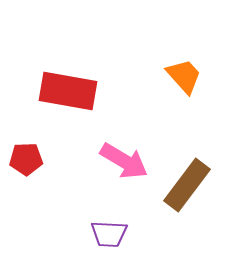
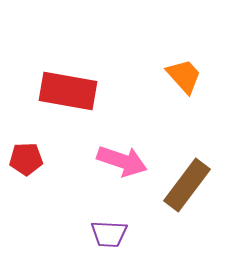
pink arrow: moved 2 px left; rotated 12 degrees counterclockwise
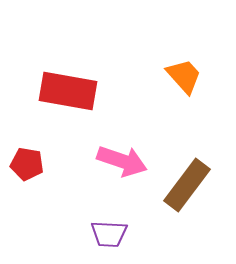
red pentagon: moved 1 px right, 5 px down; rotated 12 degrees clockwise
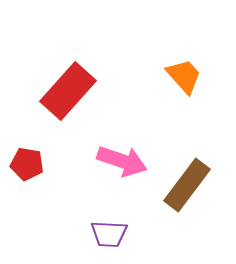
red rectangle: rotated 58 degrees counterclockwise
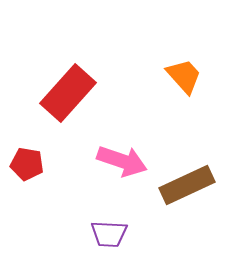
red rectangle: moved 2 px down
brown rectangle: rotated 28 degrees clockwise
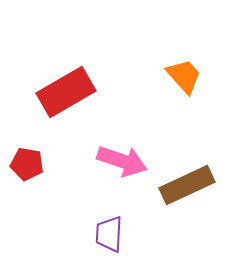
red rectangle: moved 2 px left, 1 px up; rotated 18 degrees clockwise
purple trapezoid: rotated 90 degrees clockwise
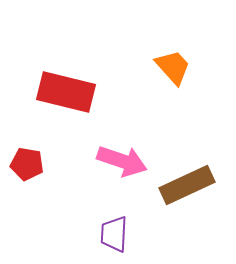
orange trapezoid: moved 11 px left, 9 px up
red rectangle: rotated 44 degrees clockwise
purple trapezoid: moved 5 px right
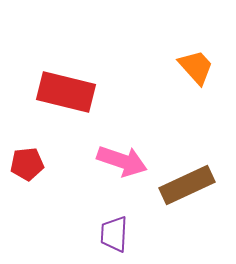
orange trapezoid: moved 23 px right
red pentagon: rotated 16 degrees counterclockwise
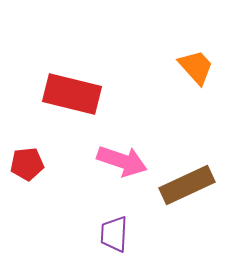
red rectangle: moved 6 px right, 2 px down
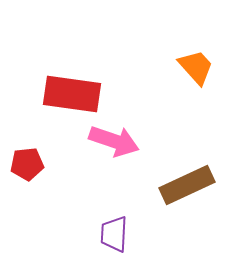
red rectangle: rotated 6 degrees counterclockwise
pink arrow: moved 8 px left, 20 px up
